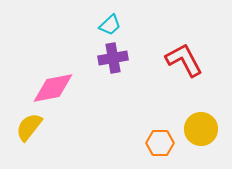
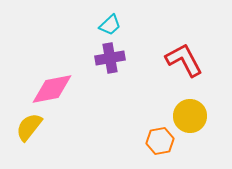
purple cross: moved 3 px left
pink diamond: moved 1 px left, 1 px down
yellow circle: moved 11 px left, 13 px up
orange hexagon: moved 2 px up; rotated 12 degrees counterclockwise
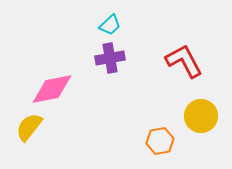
red L-shape: moved 1 px down
yellow circle: moved 11 px right
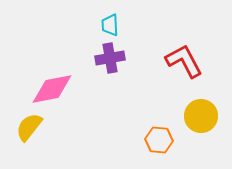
cyan trapezoid: rotated 130 degrees clockwise
orange hexagon: moved 1 px left, 1 px up; rotated 16 degrees clockwise
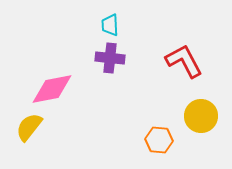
purple cross: rotated 16 degrees clockwise
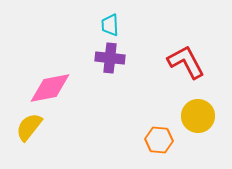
red L-shape: moved 2 px right, 1 px down
pink diamond: moved 2 px left, 1 px up
yellow circle: moved 3 px left
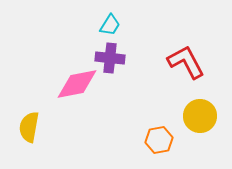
cyan trapezoid: rotated 145 degrees counterclockwise
pink diamond: moved 27 px right, 4 px up
yellow circle: moved 2 px right
yellow semicircle: rotated 28 degrees counterclockwise
orange hexagon: rotated 16 degrees counterclockwise
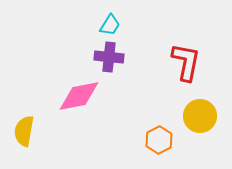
purple cross: moved 1 px left, 1 px up
red L-shape: rotated 39 degrees clockwise
pink diamond: moved 2 px right, 12 px down
yellow semicircle: moved 5 px left, 4 px down
orange hexagon: rotated 16 degrees counterclockwise
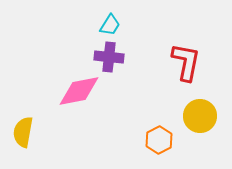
pink diamond: moved 5 px up
yellow semicircle: moved 1 px left, 1 px down
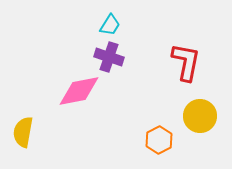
purple cross: rotated 12 degrees clockwise
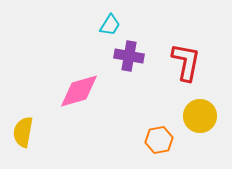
purple cross: moved 20 px right, 1 px up; rotated 8 degrees counterclockwise
pink diamond: rotated 6 degrees counterclockwise
orange hexagon: rotated 16 degrees clockwise
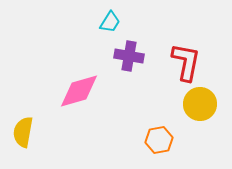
cyan trapezoid: moved 3 px up
yellow circle: moved 12 px up
